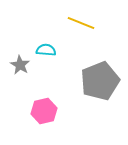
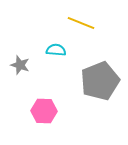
cyan semicircle: moved 10 px right
gray star: rotated 12 degrees counterclockwise
pink hexagon: rotated 15 degrees clockwise
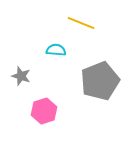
gray star: moved 1 px right, 11 px down
pink hexagon: rotated 20 degrees counterclockwise
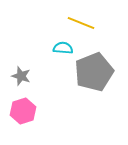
cyan semicircle: moved 7 px right, 2 px up
gray pentagon: moved 6 px left, 9 px up
pink hexagon: moved 21 px left
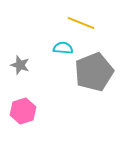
gray star: moved 1 px left, 11 px up
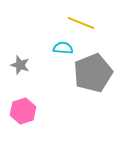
gray pentagon: moved 1 px left, 1 px down
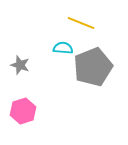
gray pentagon: moved 6 px up
